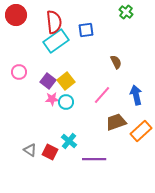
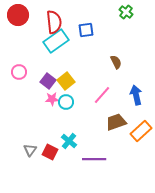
red circle: moved 2 px right
gray triangle: rotated 32 degrees clockwise
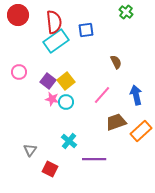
pink star: rotated 16 degrees clockwise
red square: moved 17 px down
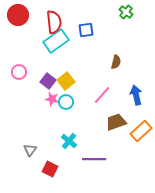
brown semicircle: rotated 40 degrees clockwise
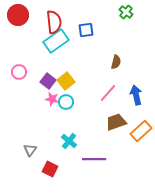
pink line: moved 6 px right, 2 px up
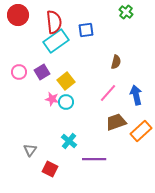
purple square: moved 6 px left, 9 px up; rotated 21 degrees clockwise
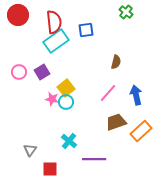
yellow square: moved 7 px down
red square: rotated 28 degrees counterclockwise
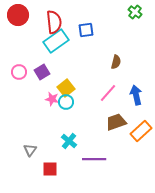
green cross: moved 9 px right
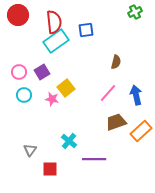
green cross: rotated 24 degrees clockwise
cyan circle: moved 42 px left, 7 px up
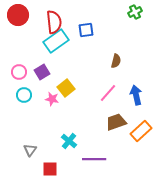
brown semicircle: moved 1 px up
